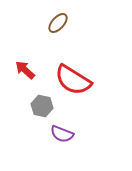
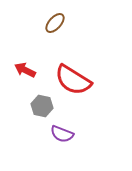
brown ellipse: moved 3 px left
red arrow: rotated 15 degrees counterclockwise
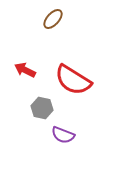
brown ellipse: moved 2 px left, 4 px up
gray hexagon: moved 2 px down
purple semicircle: moved 1 px right, 1 px down
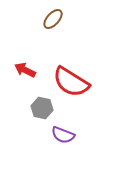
red semicircle: moved 2 px left, 2 px down
